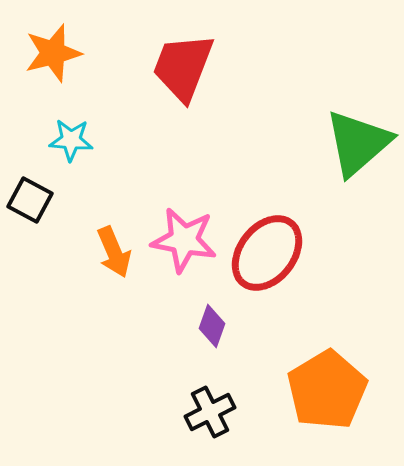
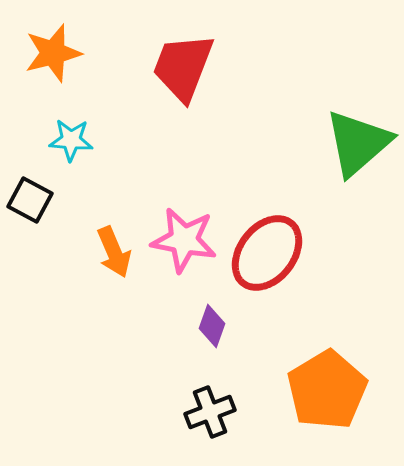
black cross: rotated 6 degrees clockwise
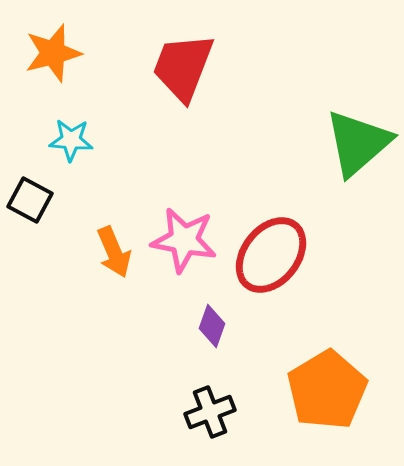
red ellipse: moved 4 px right, 2 px down
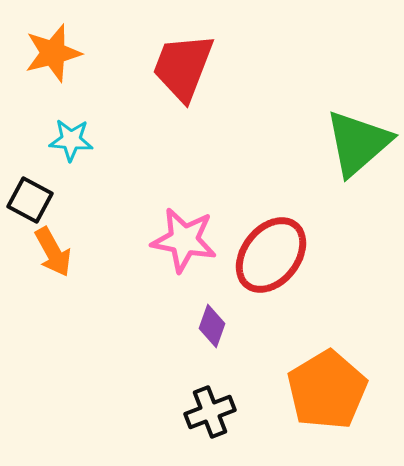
orange arrow: moved 61 px left; rotated 6 degrees counterclockwise
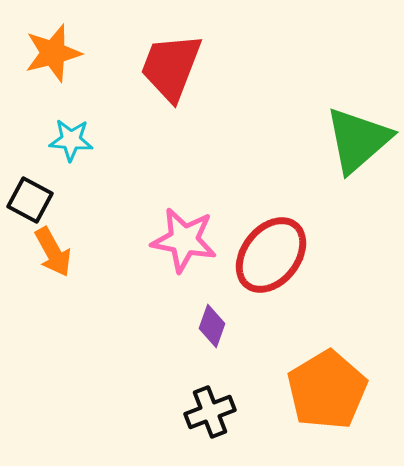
red trapezoid: moved 12 px left
green triangle: moved 3 px up
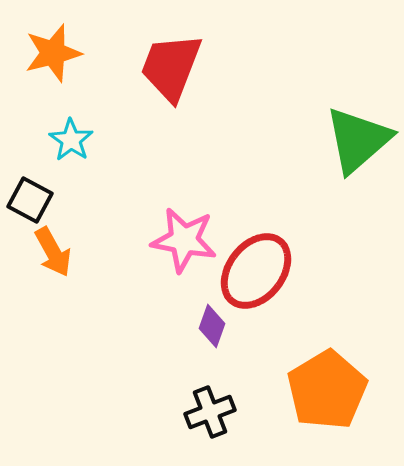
cyan star: rotated 30 degrees clockwise
red ellipse: moved 15 px left, 16 px down
